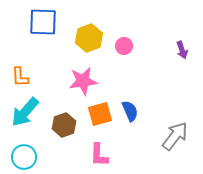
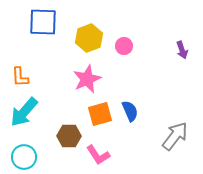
pink star: moved 4 px right, 2 px up; rotated 16 degrees counterclockwise
cyan arrow: moved 1 px left
brown hexagon: moved 5 px right, 11 px down; rotated 20 degrees clockwise
pink L-shape: moved 1 px left; rotated 35 degrees counterclockwise
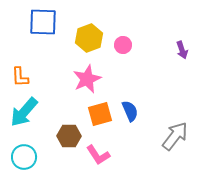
pink circle: moved 1 px left, 1 px up
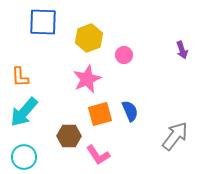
pink circle: moved 1 px right, 10 px down
